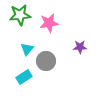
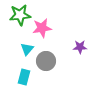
pink star: moved 7 px left, 5 px down
cyan rectangle: rotated 42 degrees counterclockwise
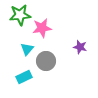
purple star: rotated 16 degrees clockwise
cyan rectangle: rotated 49 degrees clockwise
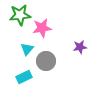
purple star: rotated 24 degrees counterclockwise
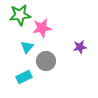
cyan triangle: moved 2 px up
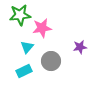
gray circle: moved 5 px right
cyan rectangle: moved 6 px up
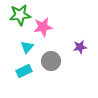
pink star: moved 1 px right, 1 px up
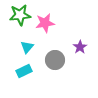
pink star: moved 2 px right, 4 px up
purple star: rotated 24 degrees counterclockwise
gray circle: moved 4 px right, 1 px up
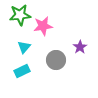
pink star: moved 2 px left, 3 px down
cyan triangle: moved 3 px left
gray circle: moved 1 px right
cyan rectangle: moved 2 px left
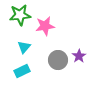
pink star: moved 2 px right
purple star: moved 1 px left, 9 px down
gray circle: moved 2 px right
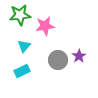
cyan triangle: moved 1 px up
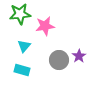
green star: moved 1 px up
gray circle: moved 1 px right
cyan rectangle: moved 1 px up; rotated 42 degrees clockwise
